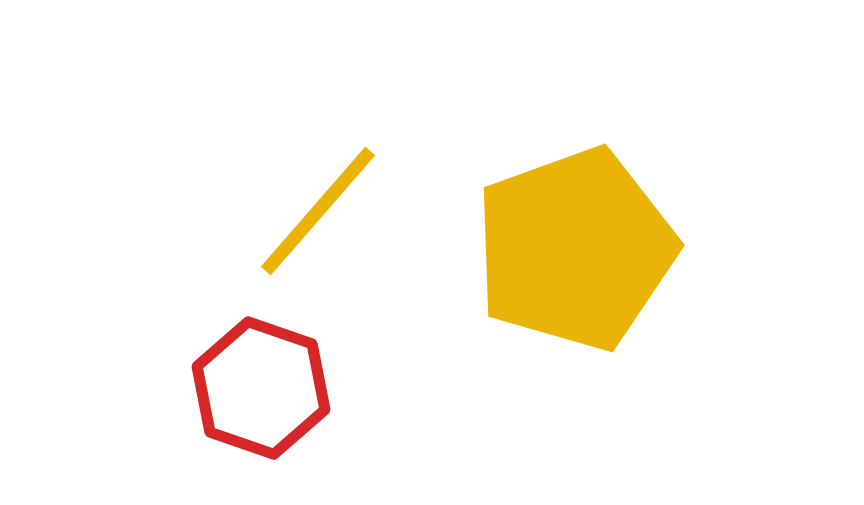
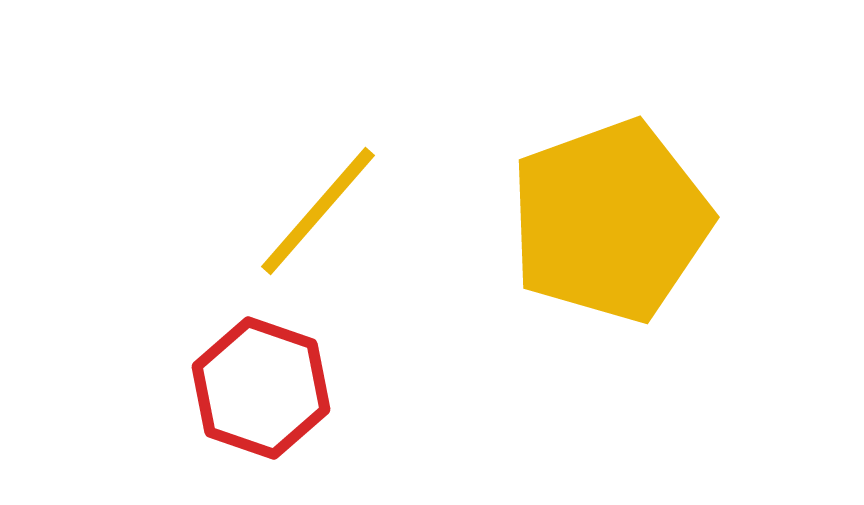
yellow pentagon: moved 35 px right, 28 px up
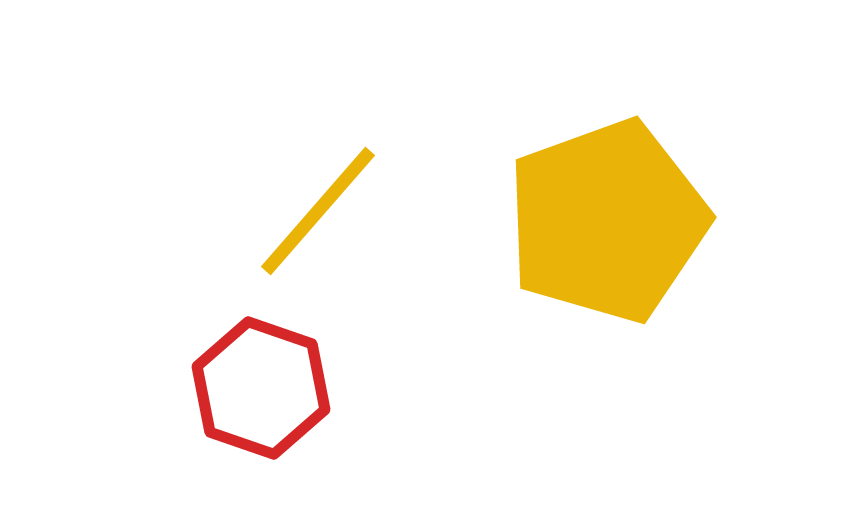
yellow pentagon: moved 3 px left
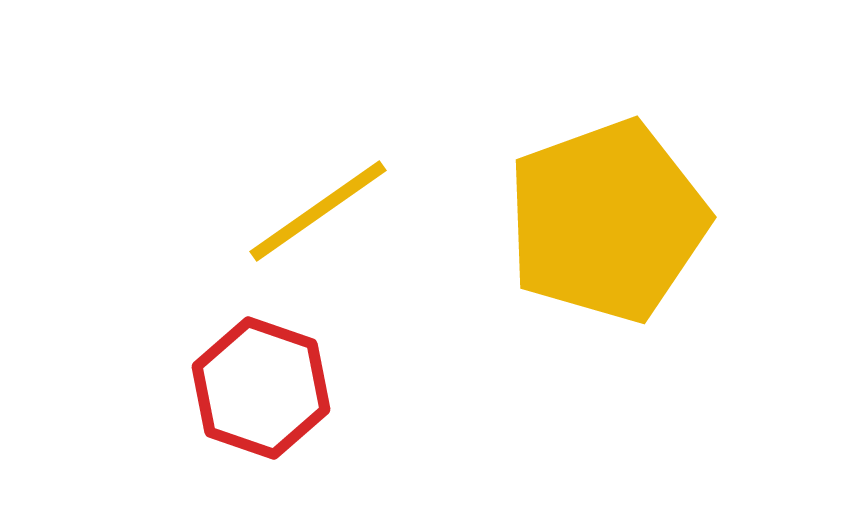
yellow line: rotated 14 degrees clockwise
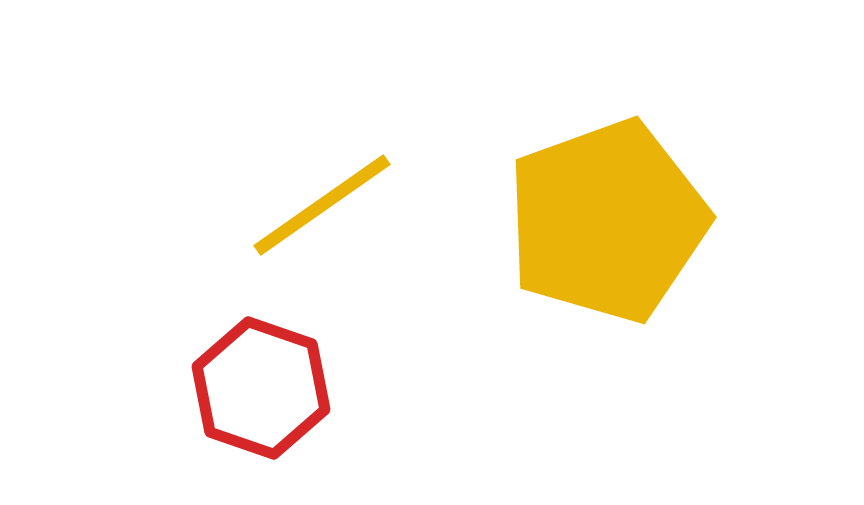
yellow line: moved 4 px right, 6 px up
